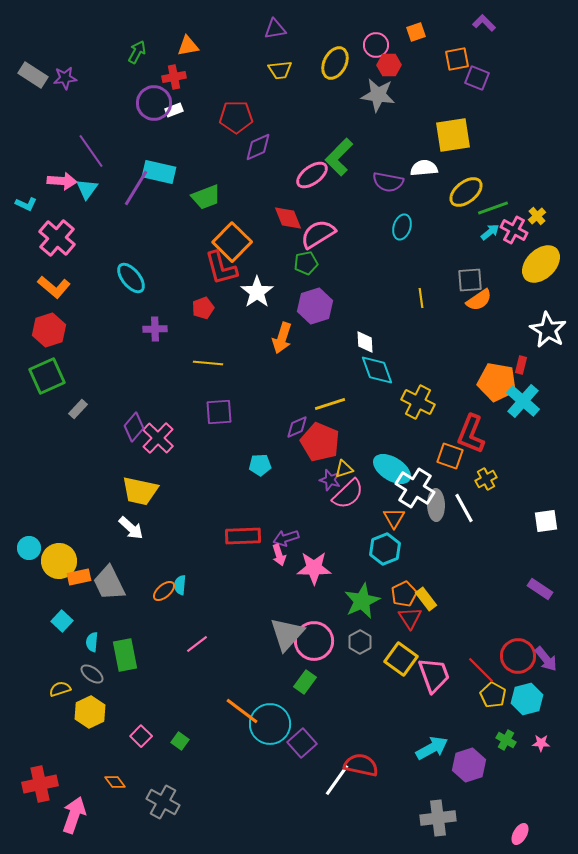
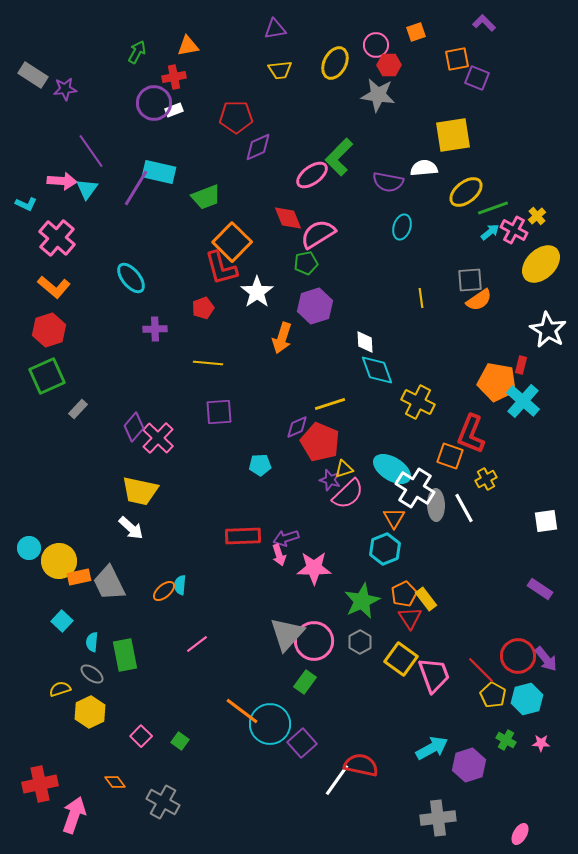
purple star at (65, 78): moved 11 px down
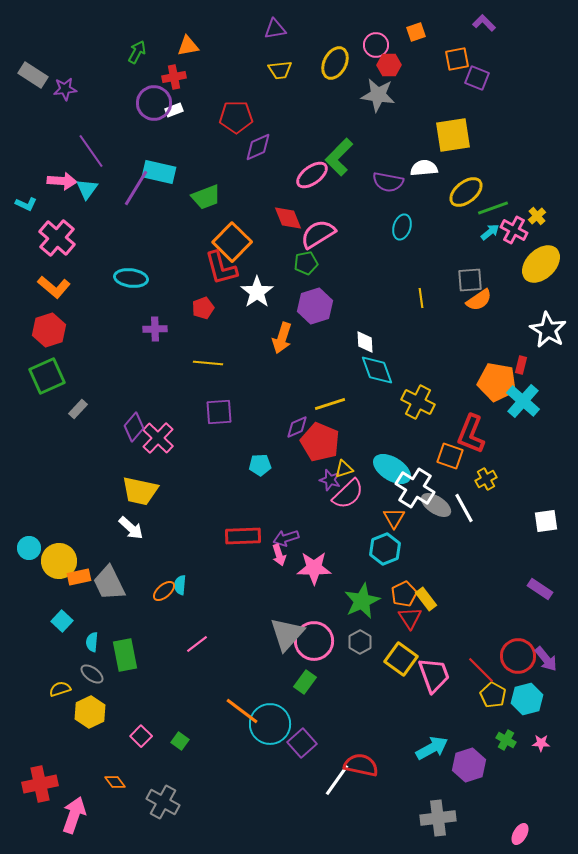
cyan ellipse at (131, 278): rotated 44 degrees counterclockwise
gray ellipse at (436, 505): rotated 56 degrees counterclockwise
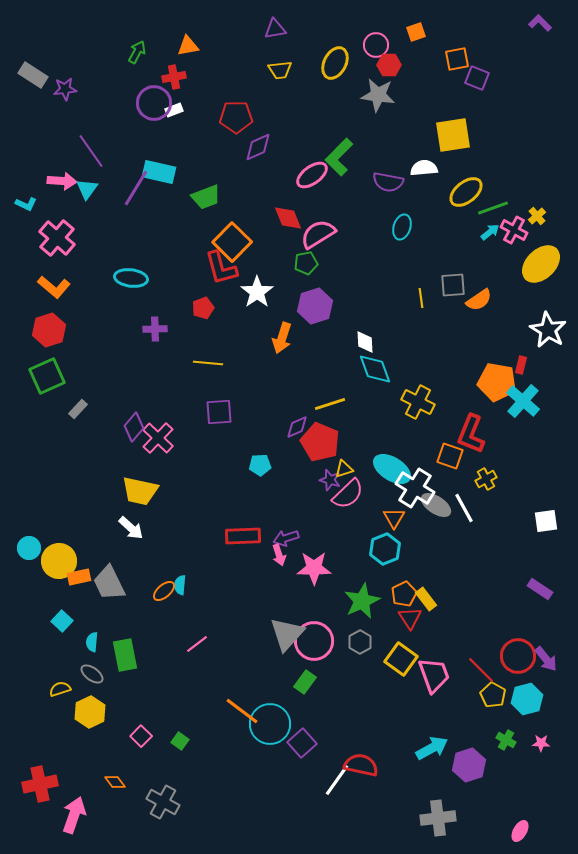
purple L-shape at (484, 23): moved 56 px right
gray square at (470, 280): moved 17 px left, 5 px down
cyan diamond at (377, 370): moved 2 px left, 1 px up
pink ellipse at (520, 834): moved 3 px up
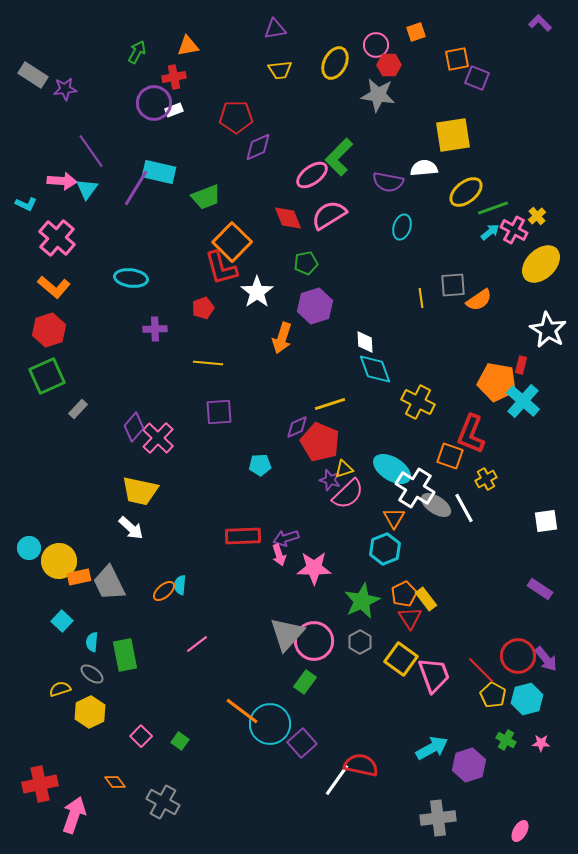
pink semicircle at (318, 234): moved 11 px right, 19 px up
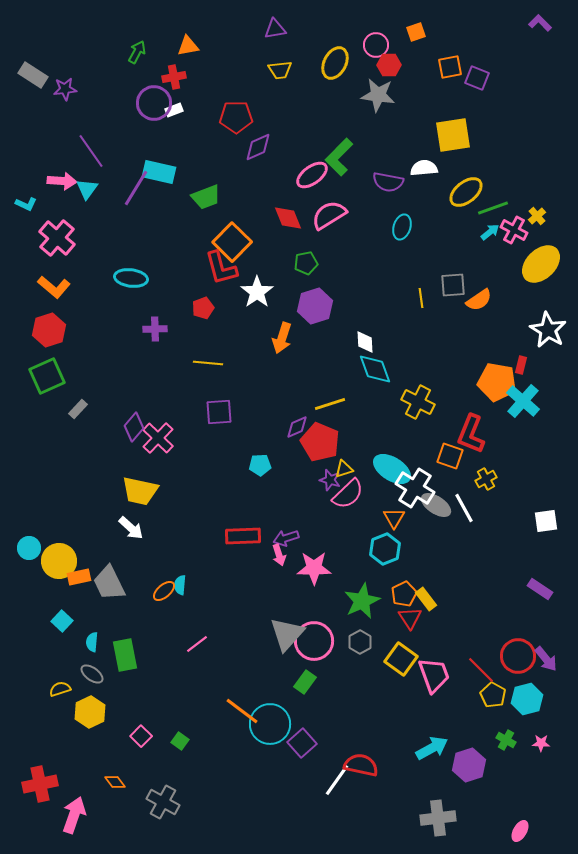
orange square at (457, 59): moved 7 px left, 8 px down
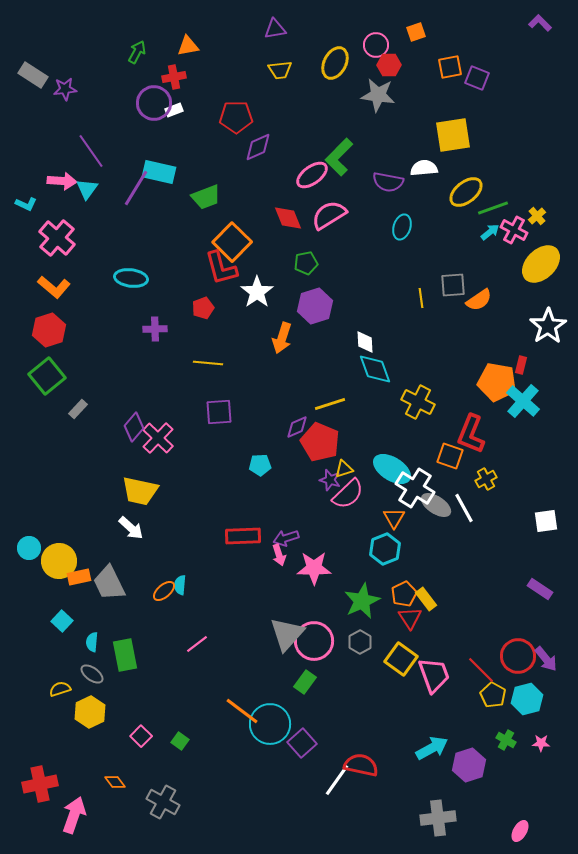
white star at (548, 330): moved 4 px up; rotated 9 degrees clockwise
green square at (47, 376): rotated 15 degrees counterclockwise
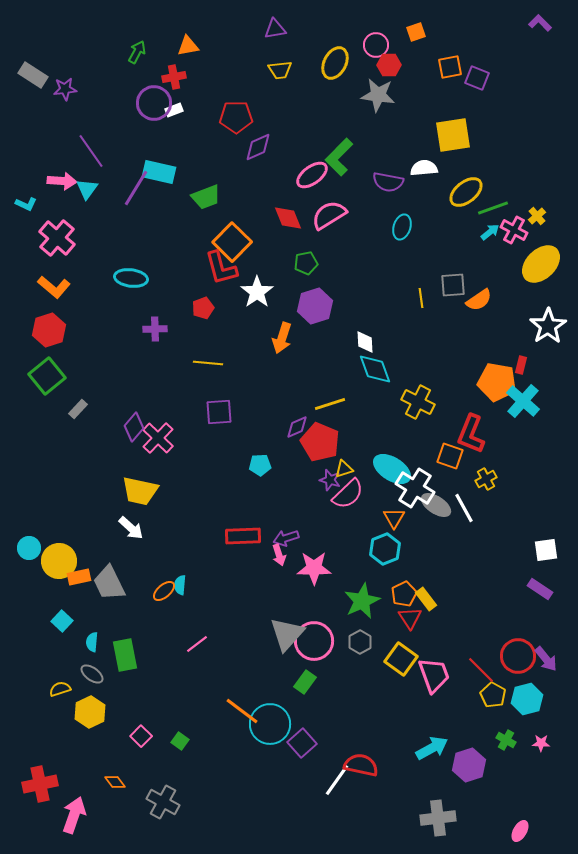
white square at (546, 521): moved 29 px down
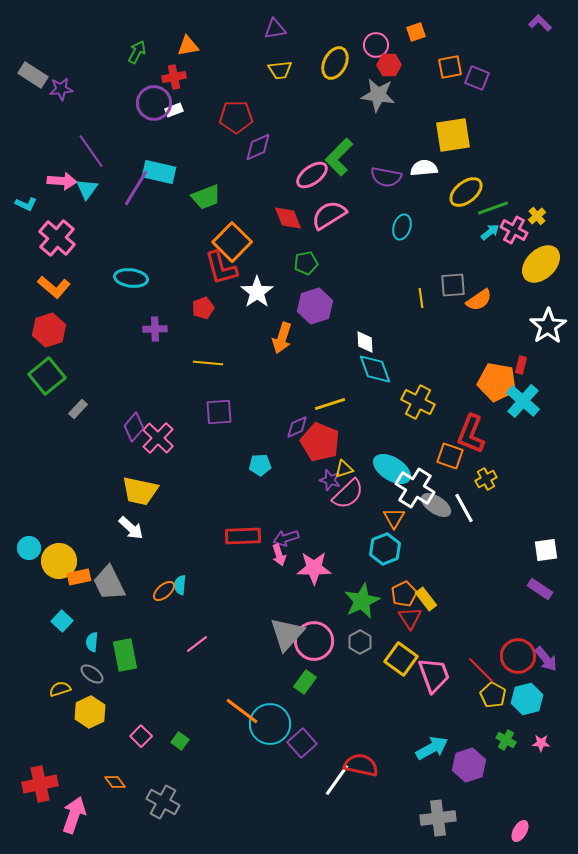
purple star at (65, 89): moved 4 px left
purple semicircle at (388, 182): moved 2 px left, 5 px up
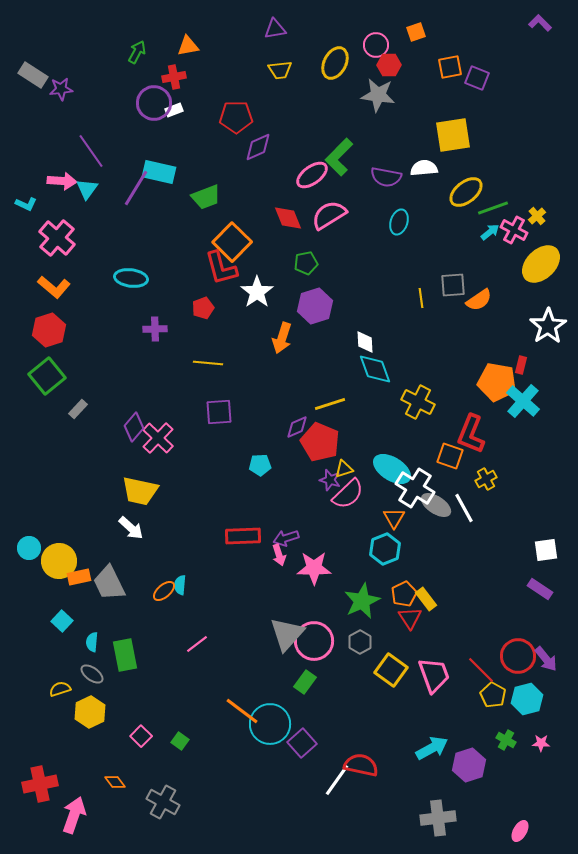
cyan ellipse at (402, 227): moved 3 px left, 5 px up
yellow square at (401, 659): moved 10 px left, 11 px down
